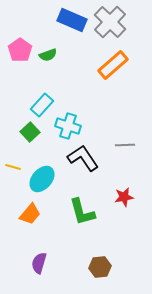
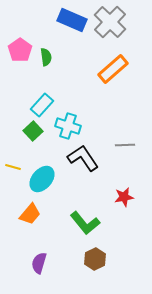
green semicircle: moved 2 px left, 2 px down; rotated 78 degrees counterclockwise
orange rectangle: moved 4 px down
green square: moved 3 px right, 1 px up
green L-shape: moved 3 px right, 11 px down; rotated 24 degrees counterclockwise
brown hexagon: moved 5 px left, 8 px up; rotated 20 degrees counterclockwise
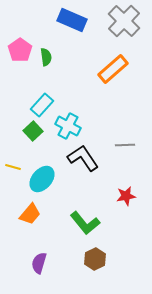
gray cross: moved 14 px right, 1 px up
cyan cross: rotated 10 degrees clockwise
red star: moved 2 px right, 1 px up
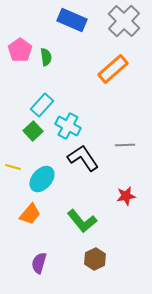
green L-shape: moved 3 px left, 2 px up
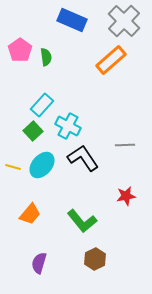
orange rectangle: moved 2 px left, 9 px up
cyan ellipse: moved 14 px up
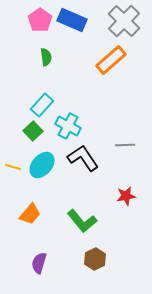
pink pentagon: moved 20 px right, 30 px up
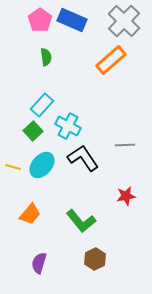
green L-shape: moved 1 px left
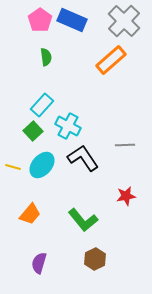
green L-shape: moved 2 px right, 1 px up
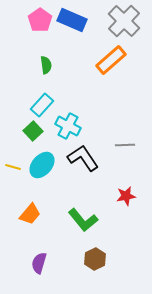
green semicircle: moved 8 px down
